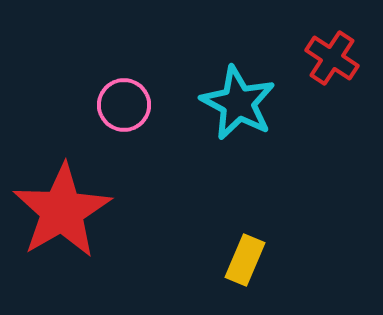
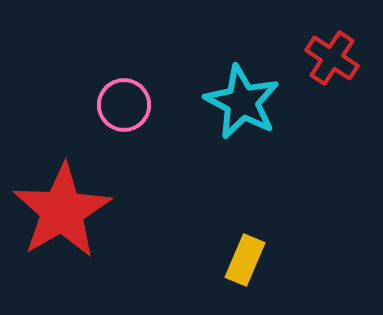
cyan star: moved 4 px right, 1 px up
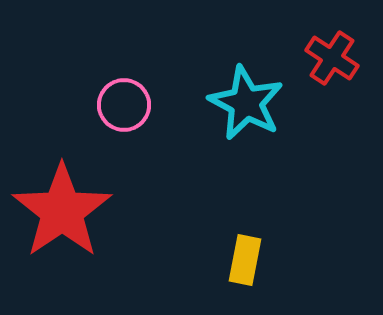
cyan star: moved 4 px right, 1 px down
red star: rotated 4 degrees counterclockwise
yellow rectangle: rotated 12 degrees counterclockwise
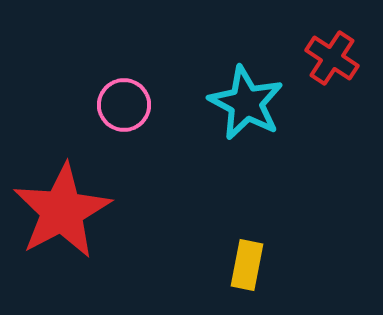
red star: rotated 6 degrees clockwise
yellow rectangle: moved 2 px right, 5 px down
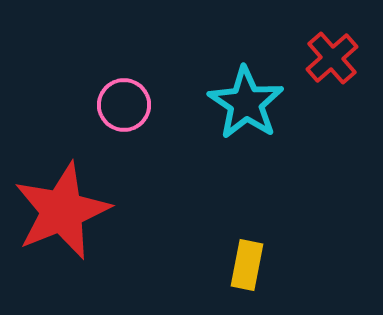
red cross: rotated 16 degrees clockwise
cyan star: rotated 6 degrees clockwise
red star: rotated 6 degrees clockwise
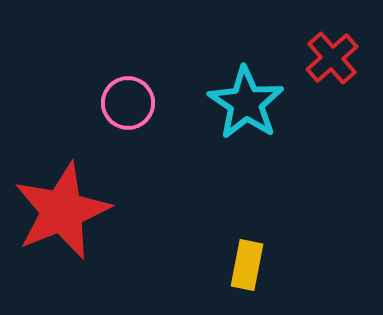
pink circle: moved 4 px right, 2 px up
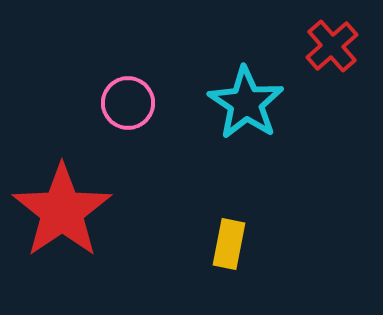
red cross: moved 12 px up
red star: rotated 12 degrees counterclockwise
yellow rectangle: moved 18 px left, 21 px up
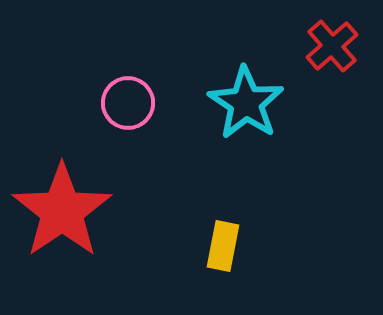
yellow rectangle: moved 6 px left, 2 px down
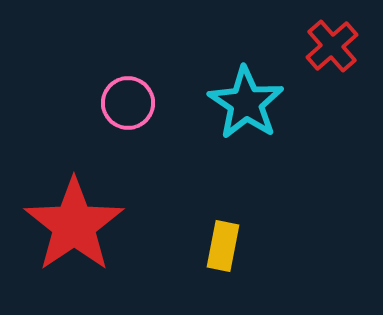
red star: moved 12 px right, 14 px down
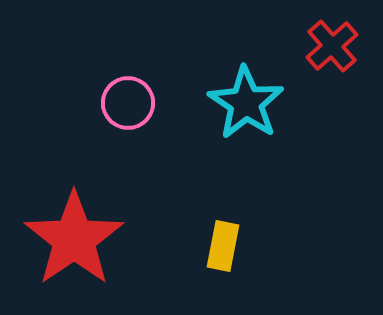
red star: moved 14 px down
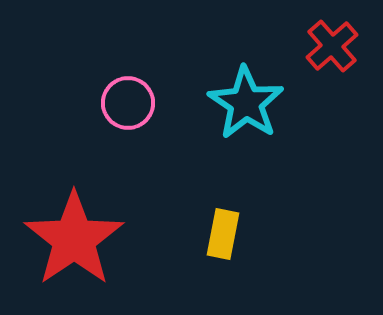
yellow rectangle: moved 12 px up
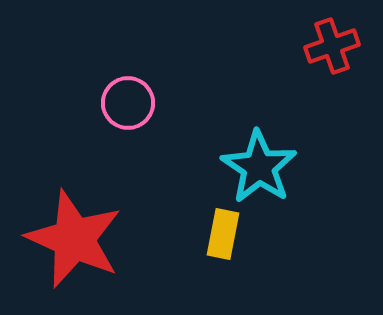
red cross: rotated 22 degrees clockwise
cyan star: moved 13 px right, 64 px down
red star: rotated 14 degrees counterclockwise
